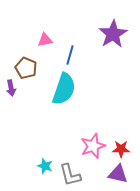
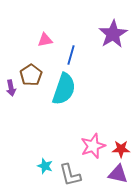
blue line: moved 1 px right
brown pentagon: moved 5 px right, 7 px down; rotated 15 degrees clockwise
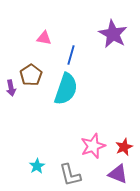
purple star: rotated 12 degrees counterclockwise
pink triangle: moved 1 px left, 2 px up; rotated 21 degrees clockwise
cyan semicircle: moved 2 px right
red star: moved 3 px right, 2 px up; rotated 24 degrees counterclockwise
cyan star: moved 8 px left; rotated 21 degrees clockwise
purple triangle: rotated 10 degrees clockwise
